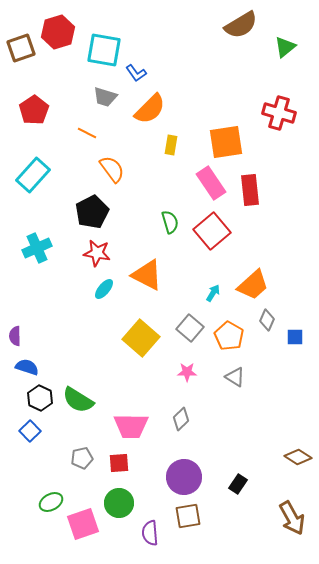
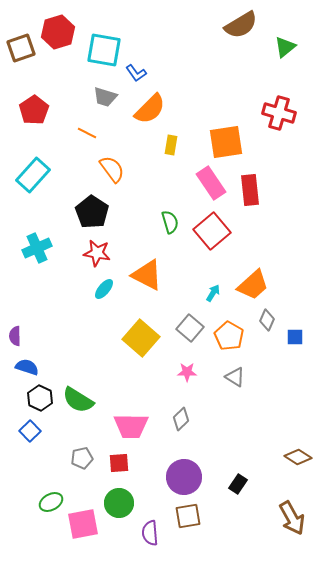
black pentagon at (92, 212): rotated 12 degrees counterclockwise
pink square at (83, 524): rotated 8 degrees clockwise
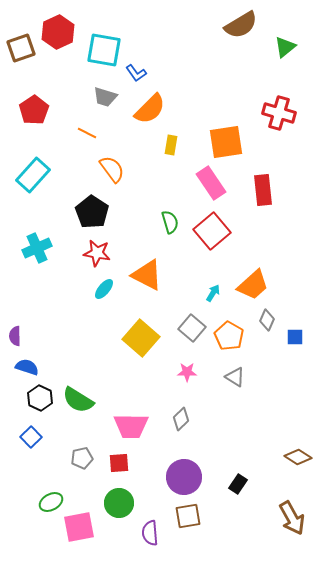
red hexagon at (58, 32): rotated 8 degrees counterclockwise
red rectangle at (250, 190): moved 13 px right
gray square at (190, 328): moved 2 px right
blue square at (30, 431): moved 1 px right, 6 px down
pink square at (83, 524): moved 4 px left, 3 px down
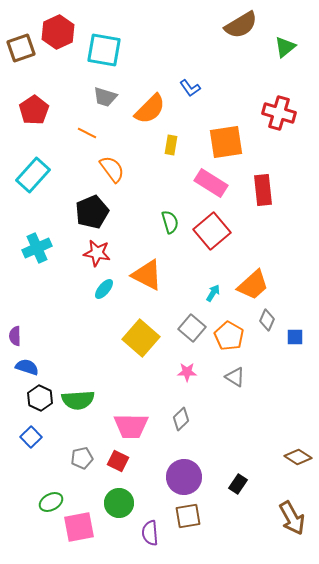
blue L-shape at (136, 73): moved 54 px right, 15 px down
pink rectangle at (211, 183): rotated 24 degrees counterclockwise
black pentagon at (92, 212): rotated 16 degrees clockwise
green semicircle at (78, 400): rotated 36 degrees counterclockwise
red square at (119, 463): moved 1 px left, 2 px up; rotated 30 degrees clockwise
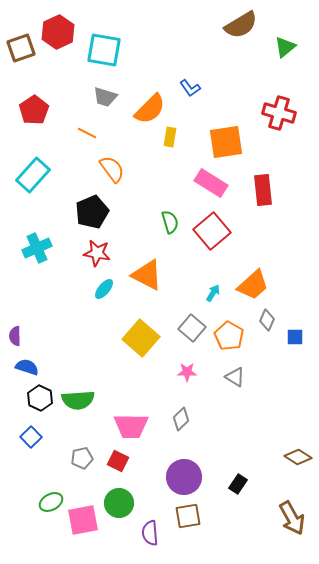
yellow rectangle at (171, 145): moved 1 px left, 8 px up
pink square at (79, 527): moved 4 px right, 7 px up
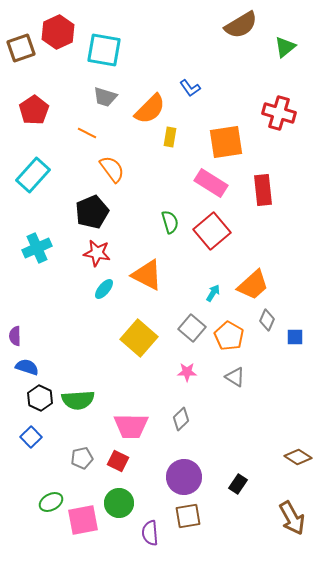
yellow square at (141, 338): moved 2 px left
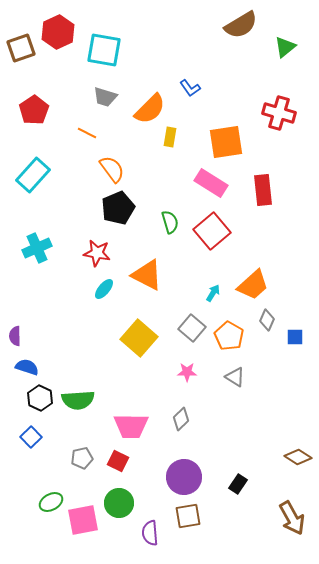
black pentagon at (92, 212): moved 26 px right, 4 px up
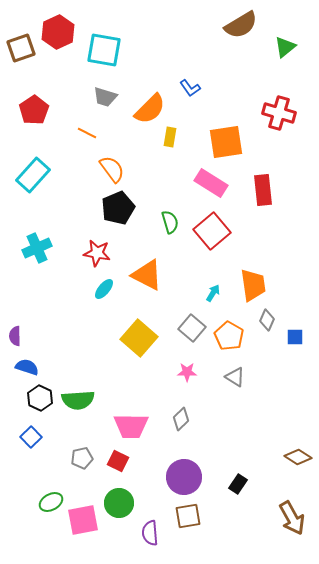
orange trapezoid at (253, 285): rotated 56 degrees counterclockwise
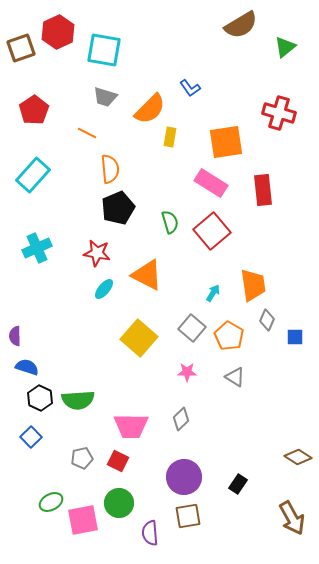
orange semicircle at (112, 169): moved 2 px left; rotated 32 degrees clockwise
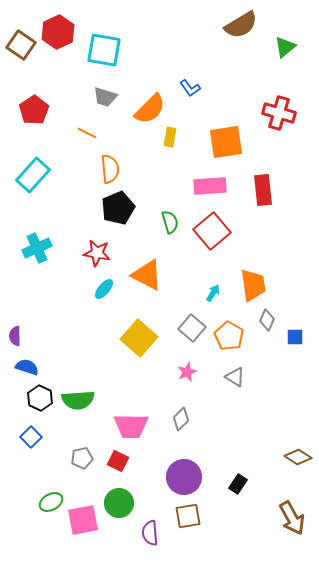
brown square at (21, 48): moved 3 px up; rotated 36 degrees counterclockwise
pink rectangle at (211, 183): moved 1 px left, 3 px down; rotated 36 degrees counterclockwise
pink star at (187, 372): rotated 24 degrees counterclockwise
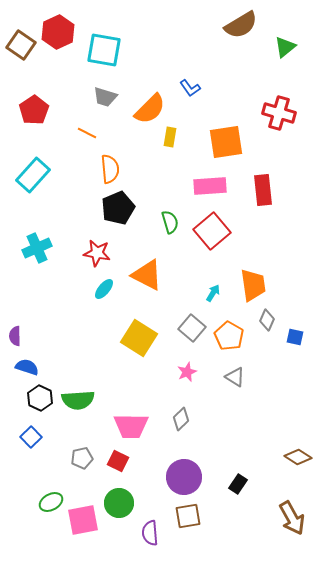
blue square at (295, 337): rotated 12 degrees clockwise
yellow square at (139, 338): rotated 9 degrees counterclockwise
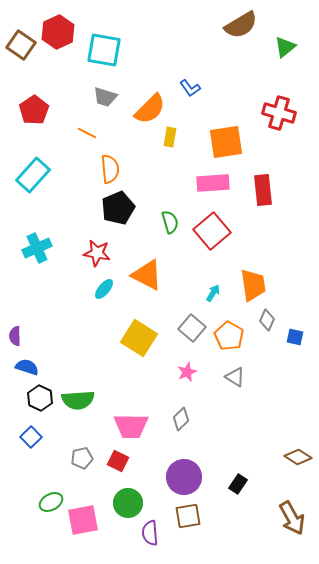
pink rectangle at (210, 186): moved 3 px right, 3 px up
green circle at (119, 503): moved 9 px right
